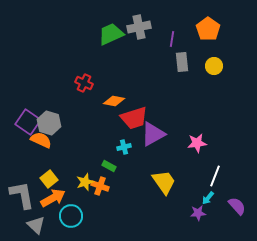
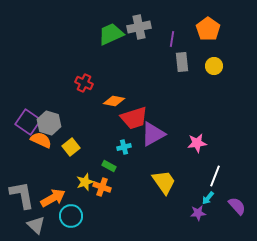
yellow square: moved 22 px right, 32 px up
orange cross: moved 2 px right, 1 px down
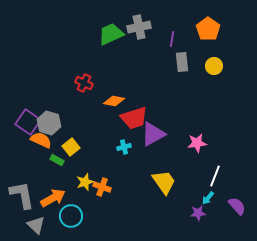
green rectangle: moved 52 px left, 6 px up
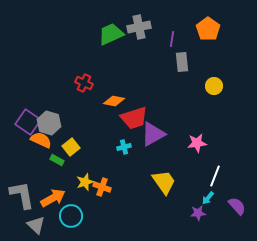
yellow circle: moved 20 px down
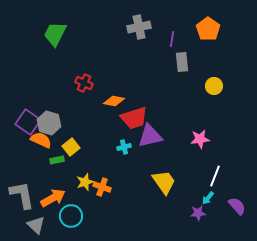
green trapezoid: moved 56 px left; rotated 40 degrees counterclockwise
purple triangle: moved 3 px left, 2 px down; rotated 16 degrees clockwise
pink star: moved 3 px right, 4 px up
green rectangle: rotated 40 degrees counterclockwise
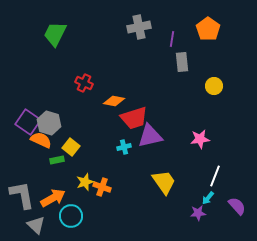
yellow square: rotated 12 degrees counterclockwise
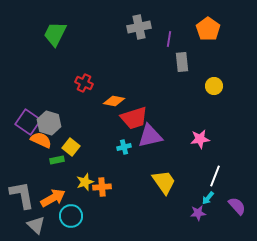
purple line: moved 3 px left
orange cross: rotated 24 degrees counterclockwise
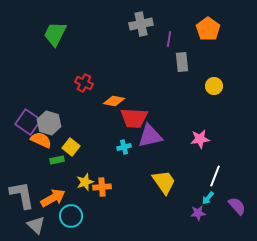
gray cross: moved 2 px right, 3 px up
red trapezoid: rotated 20 degrees clockwise
